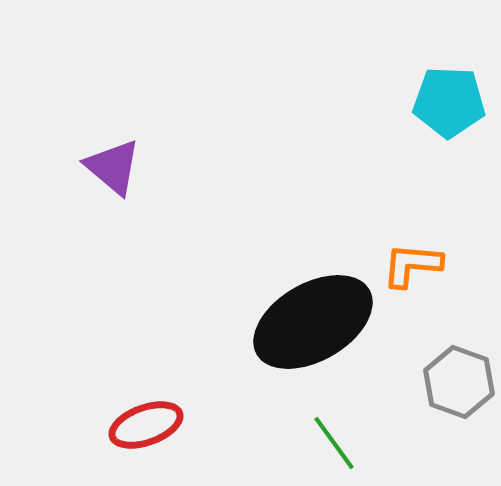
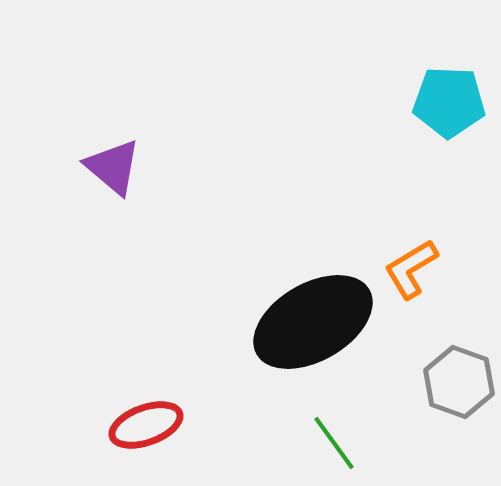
orange L-shape: moved 1 px left, 4 px down; rotated 36 degrees counterclockwise
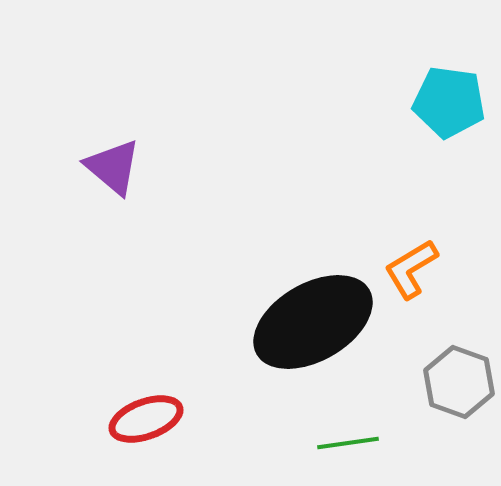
cyan pentagon: rotated 6 degrees clockwise
red ellipse: moved 6 px up
green line: moved 14 px right; rotated 62 degrees counterclockwise
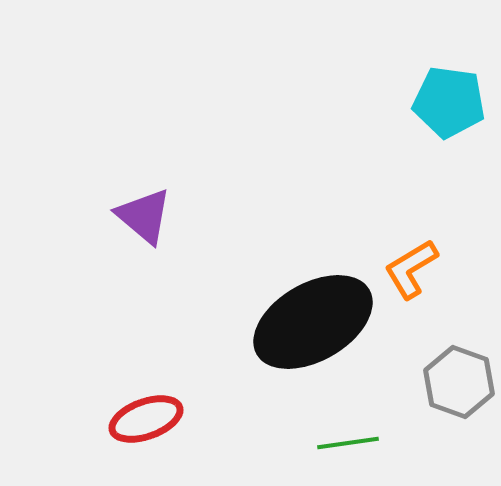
purple triangle: moved 31 px right, 49 px down
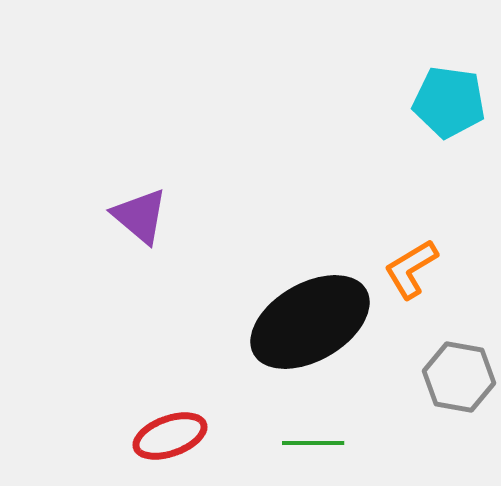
purple triangle: moved 4 px left
black ellipse: moved 3 px left
gray hexagon: moved 5 px up; rotated 10 degrees counterclockwise
red ellipse: moved 24 px right, 17 px down
green line: moved 35 px left; rotated 8 degrees clockwise
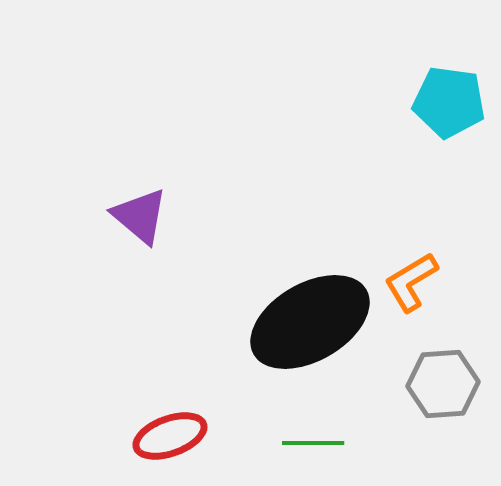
orange L-shape: moved 13 px down
gray hexagon: moved 16 px left, 7 px down; rotated 14 degrees counterclockwise
